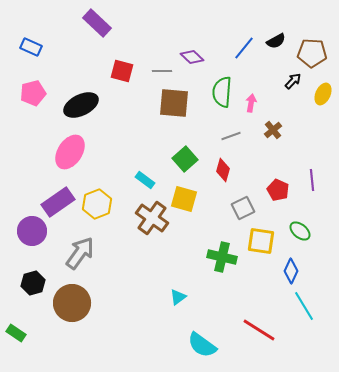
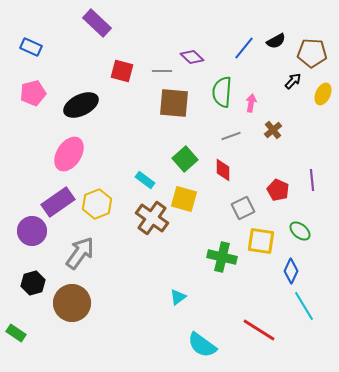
pink ellipse at (70, 152): moved 1 px left, 2 px down
red diamond at (223, 170): rotated 15 degrees counterclockwise
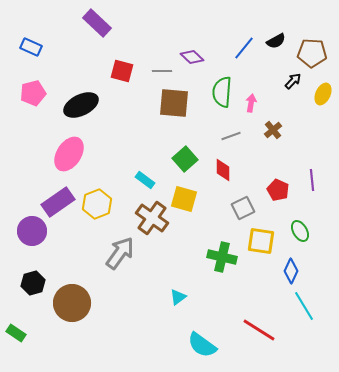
green ellipse at (300, 231): rotated 20 degrees clockwise
gray arrow at (80, 253): moved 40 px right
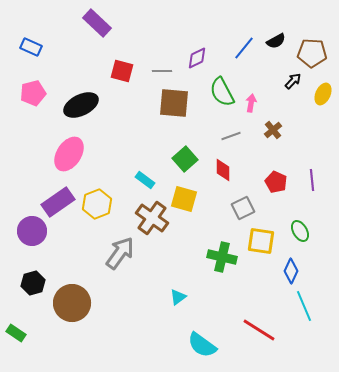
purple diamond at (192, 57): moved 5 px right, 1 px down; rotated 70 degrees counterclockwise
green semicircle at (222, 92): rotated 32 degrees counterclockwise
red pentagon at (278, 190): moved 2 px left, 8 px up
cyan line at (304, 306): rotated 8 degrees clockwise
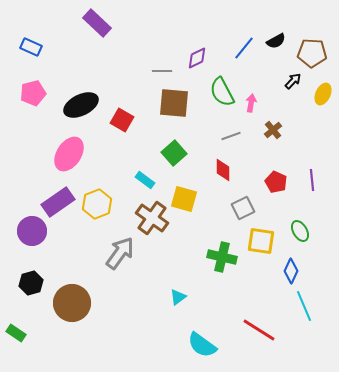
red square at (122, 71): moved 49 px down; rotated 15 degrees clockwise
green square at (185, 159): moved 11 px left, 6 px up
black hexagon at (33, 283): moved 2 px left
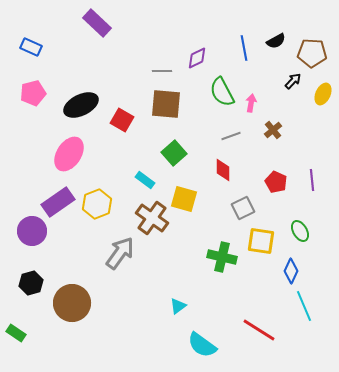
blue line at (244, 48): rotated 50 degrees counterclockwise
brown square at (174, 103): moved 8 px left, 1 px down
cyan triangle at (178, 297): moved 9 px down
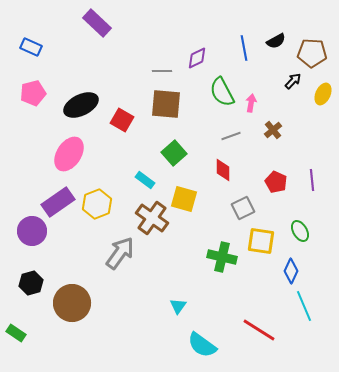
cyan triangle at (178, 306): rotated 18 degrees counterclockwise
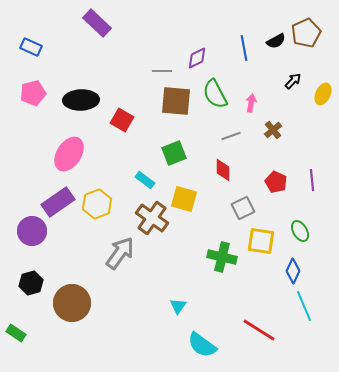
brown pentagon at (312, 53): moved 6 px left, 20 px up; rotated 28 degrees counterclockwise
green semicircle at (222, 92): moved 7 px left, 2 px down
brown square at (166, 104): moved 10 px right, 3 px up
black ellipse at (81, 105): moved 5 px up; rotated 24 degrees clockwise
green square at (174, 153): rotated 20 degrees clockwise
blue diamond at (291, 271): moved 2 px right
